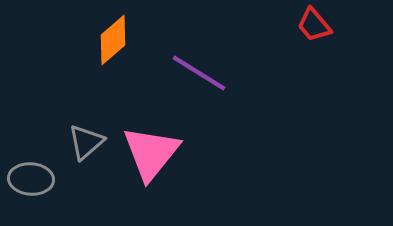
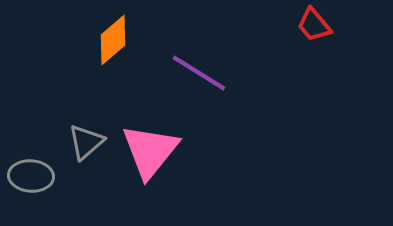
pink triangle: moved 1 px left, 2 px up
gray ellipse: moved 3 px up
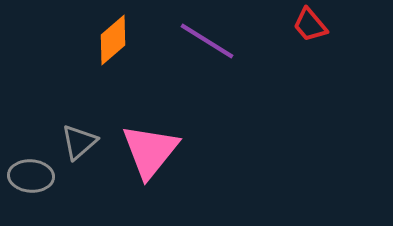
red trapezoid: moved 4 px left
purple line: moved 8 px right, 32 px up
gray triangle: moved 7 px left
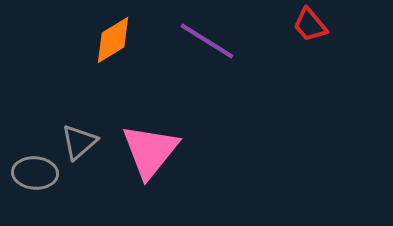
orange diamond: rotated 9 degrees clockwise
gray ellipse: moved 4 px right, 3 px up
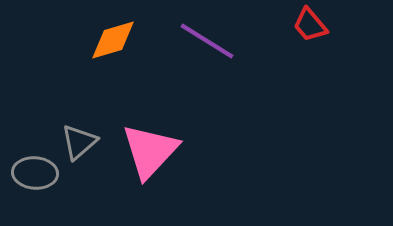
orange diamond: rotated 15 degrees clockwise
pink triangle: rotated 4 degrees clockwise
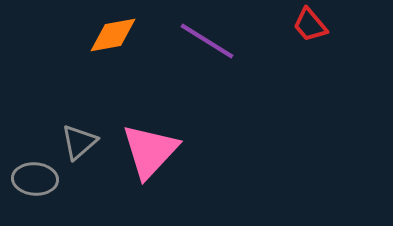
orange diamond: moved 5 px up; rotated 6 degrees clockwise
gray ellipse: moved 6 px down
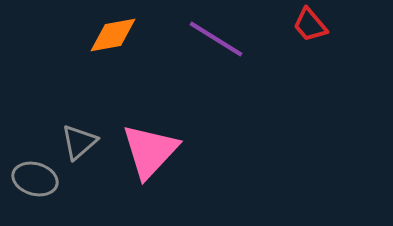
purple line: moved 9 px right, 2 px up
gray ellipse: rotated 12 degrees clockwise
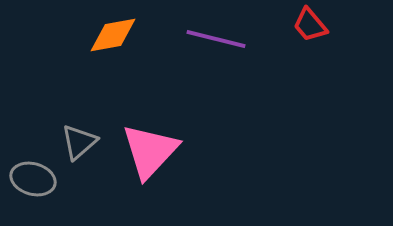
purple line: rotated 18 degrees counterclockwise
gray ellipse: moved 2 px left
